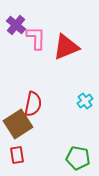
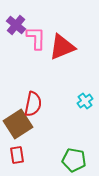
red triangle: moved 4 px left
green pentagon: moved 4 px left, 2 px down
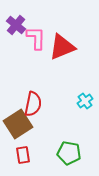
red rectangle: moved 6 px right
green pentagon: moved 5 px left, 7 px up
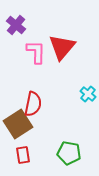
pink L-shape: moved 14 px down
red triangle: rotated 28 degrees counterclockwise
cyan cross: moved 3 px right, 7 px up; rotated 14 degrees counterclockwise
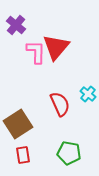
red triangle: moved 6 px left
red semicircle: moved 27 px right; rotated 35 degrees counterclockwise
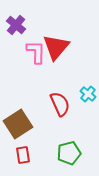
green pentagon: rotated 25 degrees counterclockwise
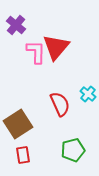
green pentagon: moved 4 px right, 3 px up
